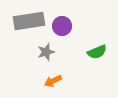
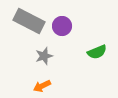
gray rectangle: rotated 36 degrees clockwise
gray star: moved 2 px left, 4 px down
orange arrow: moved 11 px left, 5 px down
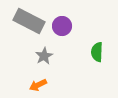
green semicircle: rotated 114 degrees clockwise
gray star: rotated 12 degrees counterclockwise
orange arrow: moved 4 px left, 1 px up
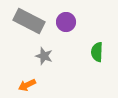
purple circle: moved 4 px right, 4 px up
gray star: rotated 24 degrees counterclockwise
orange arrow: moved 11 px left
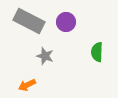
gray star: moved 1 px right
